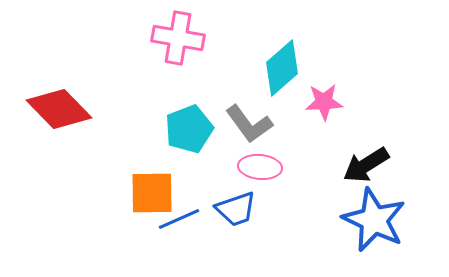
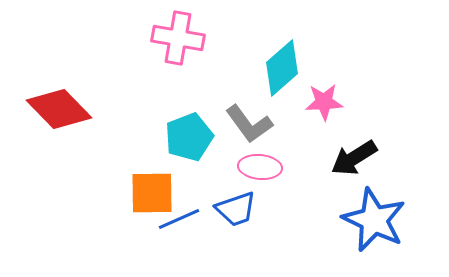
cyan pentagon: moved 8 px down
black arrow: moved 12 px left, 7 px up
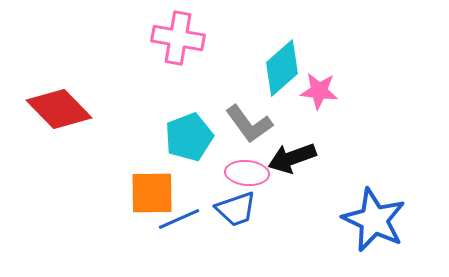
pink star: moved 5 px left, 11 px up; rotated 9 degrees clockwise
black arrow: moved 62 px left; rotated 12 degrees clockwise
pink ellipse: moved 13 px left, 6 px down
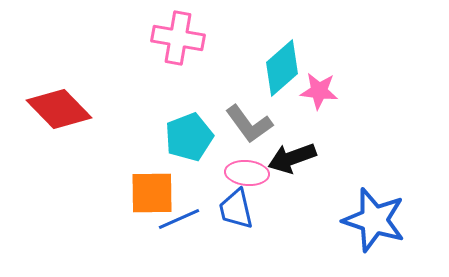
blue trapezoid: rotated 96 degrees clockwise
blue star: rotated 8 degrees counterclockwise
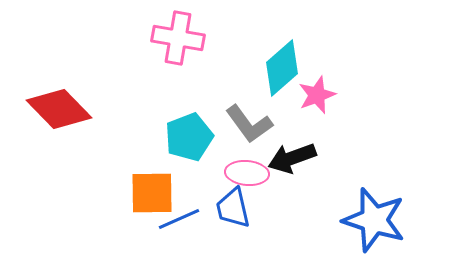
pink star: moved 2 px left, 4 px down; rotated 27 degrees counterclockwise
blue trapezoid: moved 3 px left, 1 px up
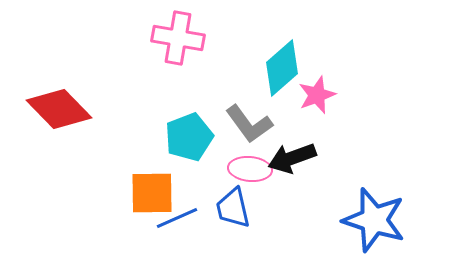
pink ellipse: moved 3 px right, 4 px up
blue line: moved 2 px left, 1 px up
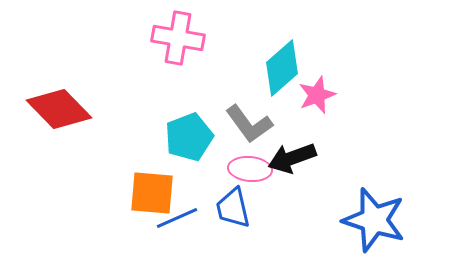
orange square: rotated 6 degrees clockwise
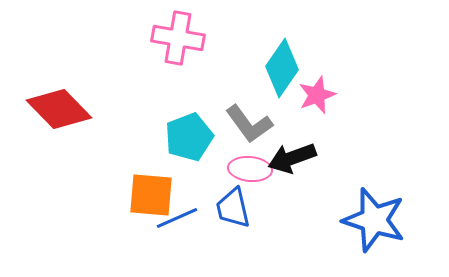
cyan diamond: rotated 14 degrees counterclockwise
orange square: moved 1 px left, 2 px down
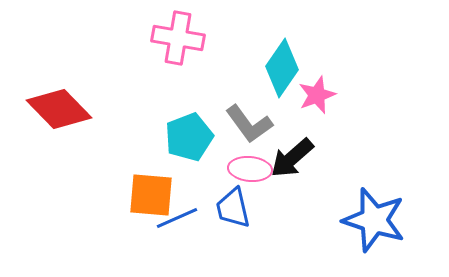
black arrow: rotated 21 degrees counterclockwise
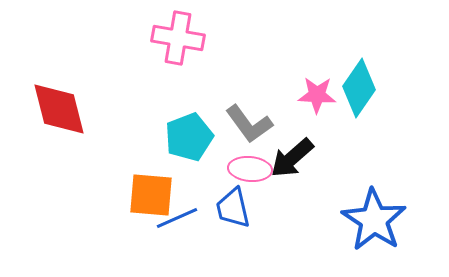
cyan diamond: moved 77 px right, 20 px down
pink star: rotated 24 degrees clockwise
red diamond: rotated 30 degrees clockwise
blue star: rotated 16 degrees clockwise
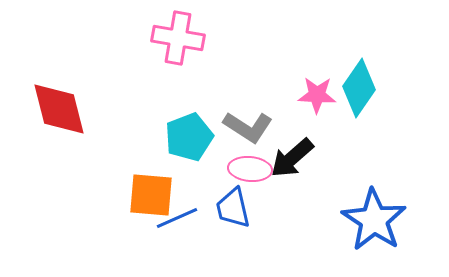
gray L-shape: moved 1 px left, 3 px down; rotated 21 degrees counterclockwise
